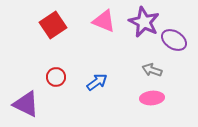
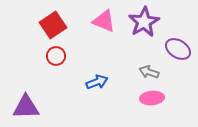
purple star: rotated 16 degrees clockwise
purple ellipse: moved 4 px right, 9 px down
gray arrow: moved 3 px left, 2 px down
red circle: moved 21 px up
blue arrow: rotated 15 degrees clockwise
purple triangle: moved 3 px down; rotated 28 degrees counterclockwise
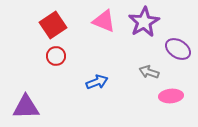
pink ellipse: moved 19 px right, 2 px up
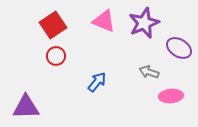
purple star: moved 1 px down; rotated 8 degrees clockwise
purple ellipse: moved 1 px right, 1 px up
blue arrow: rotated 30 degrees counterclockwise
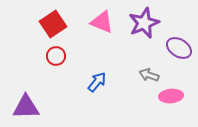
pink triangle: moved 2 px left, 1 px down
red square: moved 1 px up
gray arrow: moved 3 px down
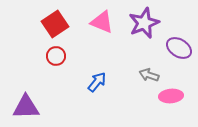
red square: moved 2 px right
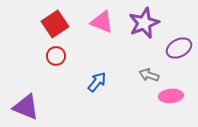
purple ellipse: rotated 60 degrees counterclockwise
purple triangle: rotated 24 degrees clockwise
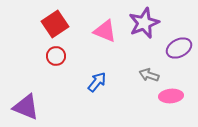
pink triangle: moved 3 px right, 9 px down
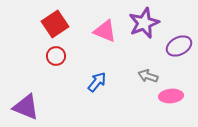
purple ellipse: moved 2 px up
gray arrow: moved 1 px left, 1 px down
